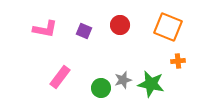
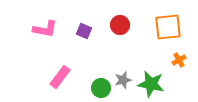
orange square: rotated 28 degrees counterclockwise
orange cross: moved 1 px right, 1 px up; rotated 24 degrees counterclockwise
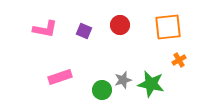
pink rectangle: rotated 35 degrees clockwise
green circle: moved 1 px right, 2 px down
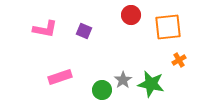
red circle: moved 11 px right, 10 px up
gray star: rotated 18 degrees counterclockwise
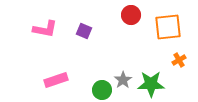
pink rectangle: moved 4 px left, 3 px down
green star: rotated 12 degrees counterclockwise
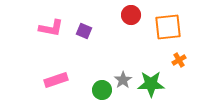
pink L-shape: moved 6 px right, 1 px up
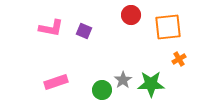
orange cross: moved 1 px up
pink rectangle: moved 2 px down
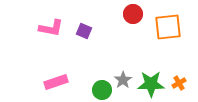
red circle: moved 2 px right, 1 px up
orange cross: moved 24 px down
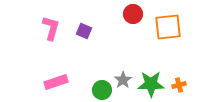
pink L-shape: rotated 85 degrees counterclockwise
orange cross: moved 2 px down; rotated 16 degrees clockwise
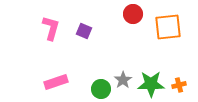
green circle: moved 1 px left, 1 px up
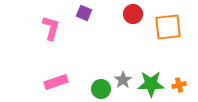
purple square: moved 18 px up
